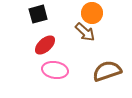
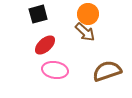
orange circle: moved 4 px left, 1 px down
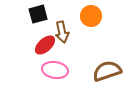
orange circle: moved 3 px right, 2 px down
brown arrow: moved 23 px left; rotated 35 degrees clockwise
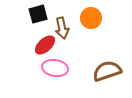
orange circle: moved 2 px down
brown arrow: moved 4 px up
pink ellipse: moved 2 px up
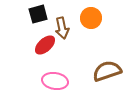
pink ellipse: moved 13 px down
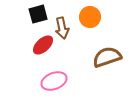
orange circle: moved 1 px left, 1 px up
red ellipse: moved 2 px left
brown semicircle: moved 14 px up
pink ellipse: moved 1 px left; rotated 30 degrees counterclockwise
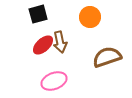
brown arrow: moved 2 px left, 14 px down
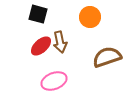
black square: rotated 30 degrees clockwise
red ellipse: moved 2 px left, 1 px down
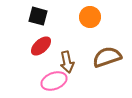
black square: moved 2 px down
brown arrow: moved 7 px right, 20 px down
